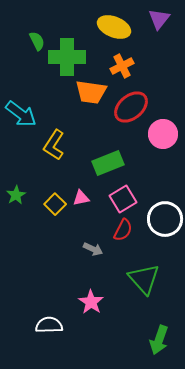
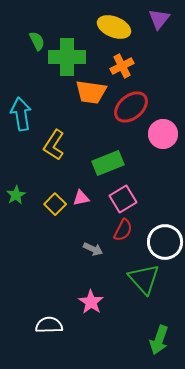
cyan arrow: rotated 136 degrees counterclockwise
white circle: moved 23 px down
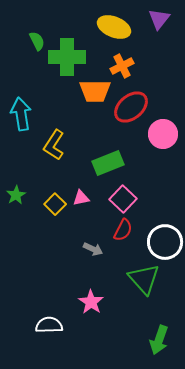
orange trapezoid: moved 4 px right, 1 px up; rotated 8 degrees counterclockwise
pink square: rotated 16 degrees counterclockwise
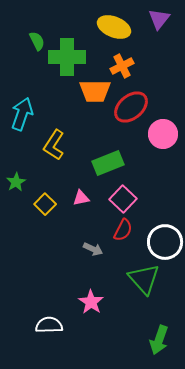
cyan arrow: moved 1 px right; rotated 28 degrees clockwise
green star: moved 13 px up
yellow square: moved 10 px left
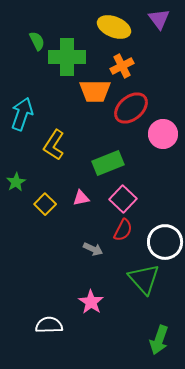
purple triangle: rotated 15 degrees counterclockwise
red ellipse: moved 1 px down
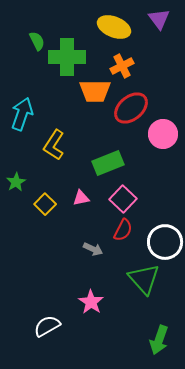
white semicircle: moved 2 px left, 1 px down; rotated 28 degrees counterclockwise
